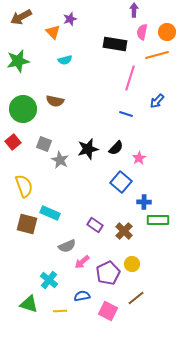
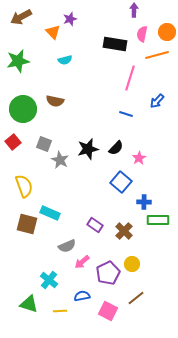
pink semicircle: moved 2 px down
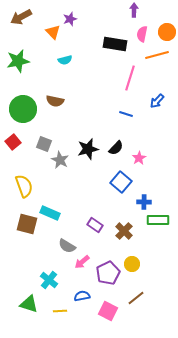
gray semicircle: rotated 54 degrees clockwise
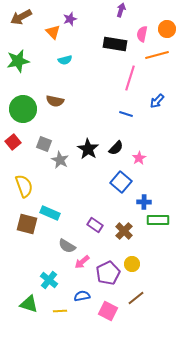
purple arrow: moved 13 px left; rotated 16 degrees clockwise
orange circle: moved 3 px up
black star: rotated 25 degrees counterclockwise
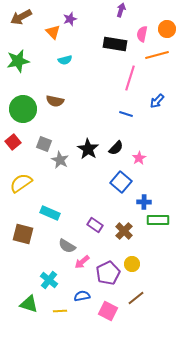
yellow semicircle: moved 3 px left, 3 px up; rotated 105 degrees counterclockwise
brown square: moved 4 px left, 10 px down
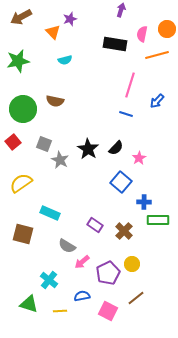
pink line: moved 7 px down
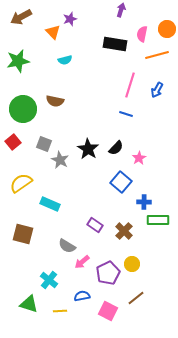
blue arrow: moved 11 px up; rotated 14 degrees counterclockwise
cyan rectangle: moved 9 px up
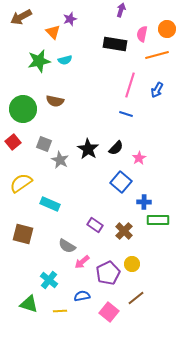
green star: moved 21 px right
pink square: moved 1 px right, 1 px down; rotated 12 degrees clockwise
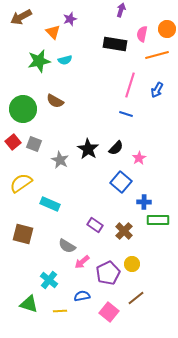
brown semicircle: rotated 18 degrees clockwise
gray square: moved 10 px left
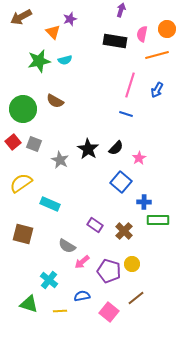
black rectangle: moved 3 px up
purple pentagon: moved 1 px right, 2 px up; rotated 30 degrees counterclockwise
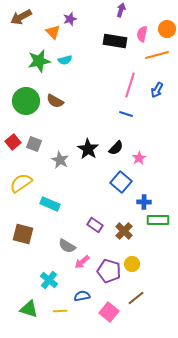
green circle: moved 3 px right, 8 px up
green triangle: moved 5 px down
